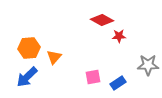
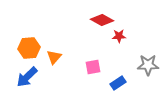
pink square: moved 10 px up
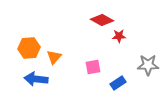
blue arrow: moved 9 px right, 2 px down; rotated 50 degrees clockwise
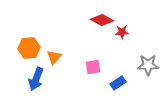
red star: moved 3 px right, 4 px up
blue arrow: rotated 75 degrees counterclockwise
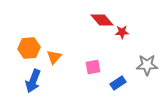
red diamond: rotated 20 degrees clockwise
gray star: moved 1 px left
blue arrow: moved 3 px left, 2 px down
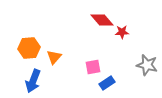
gray star: rotated 15 degrees clockwise
blue rectangle: moved 11 px left
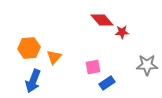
gray star: rotated 15 degrees counterclockwise
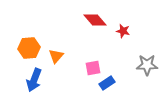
red diamond: moved 7 px left
red star: moved 1 px right, 1 px up; rotated 16 degrees clockwise
orange triangle: moved 2 px right, 1 px up
pink square: moved 1 px down
blue arrow: moved 1 px right, 1 px up
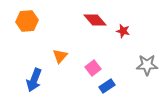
orange hexagon: moved 2 px left, 27 px up
orange triangle: moved 4 px right
pink square: rotated 28 degrees counterclockwise
blue rectangle: moved 3 px down
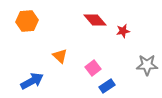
red star: rotated 24 degrees counterclockwise
orange triangle: rotated 28 degrees counterclockwise
blue arrow: moved 2 px left, 1 px down; rotated 140 degrees counterclockwise
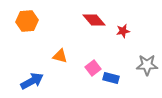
red diamond: moved 1 px left
orange triangle: rotated 28 degrees counterclockwise
blue rectangle: moved 4 px right, 8 px up; rotated 49 degrees clockwise
